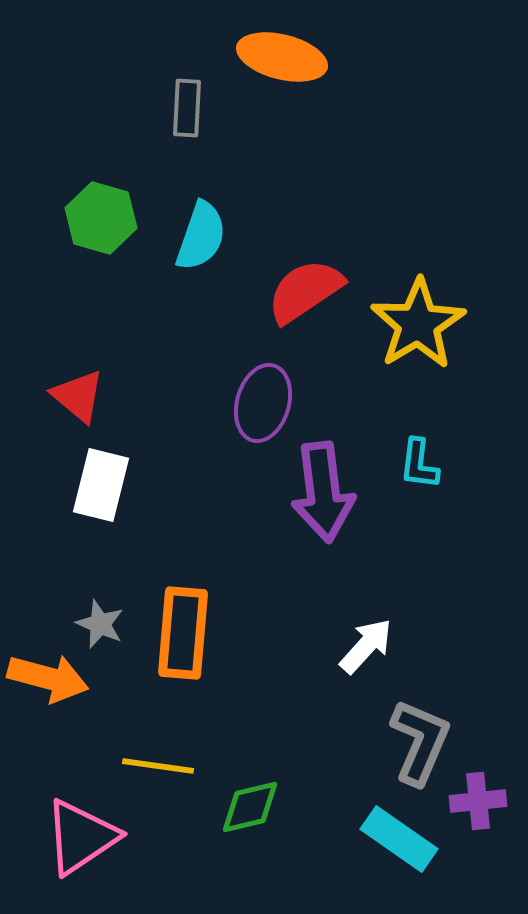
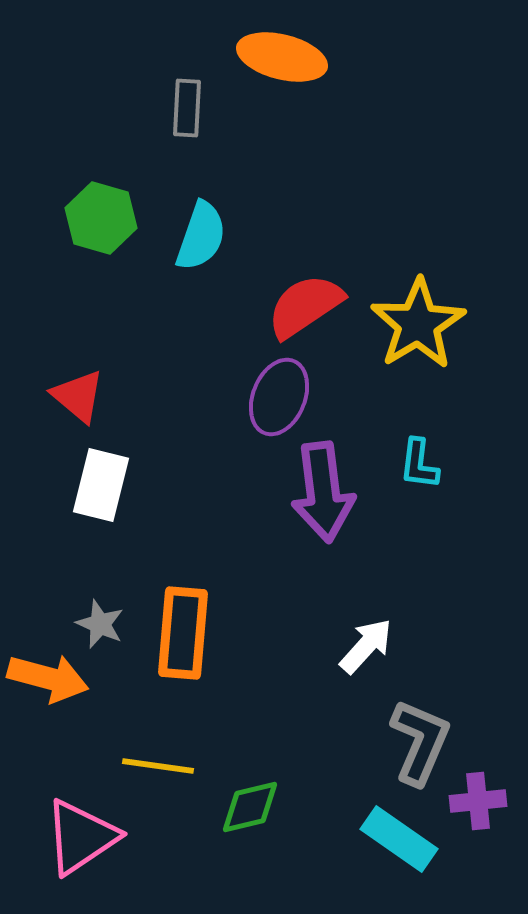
red semicircle: moved 15 px down
purple ellipse: moved 16 px right, 6 px up; rotated 6 degrees clockwise
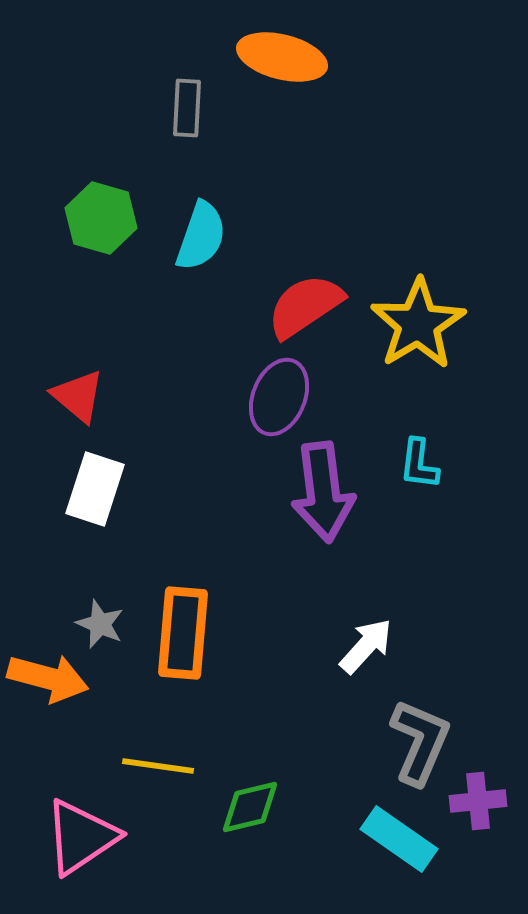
white rectangle: moved 6 px left, 4 px down; rotated 4 degrees clockwise
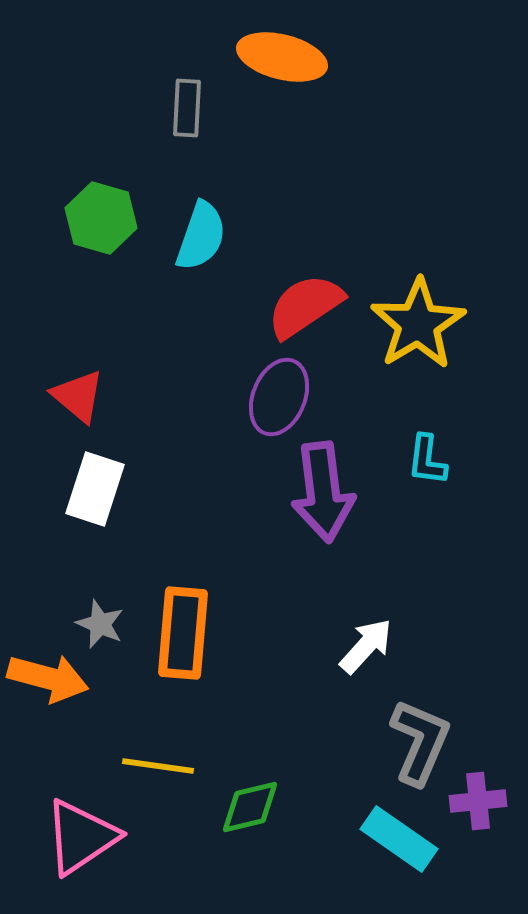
cyan L-shape: moved 8 px right, 4 px up
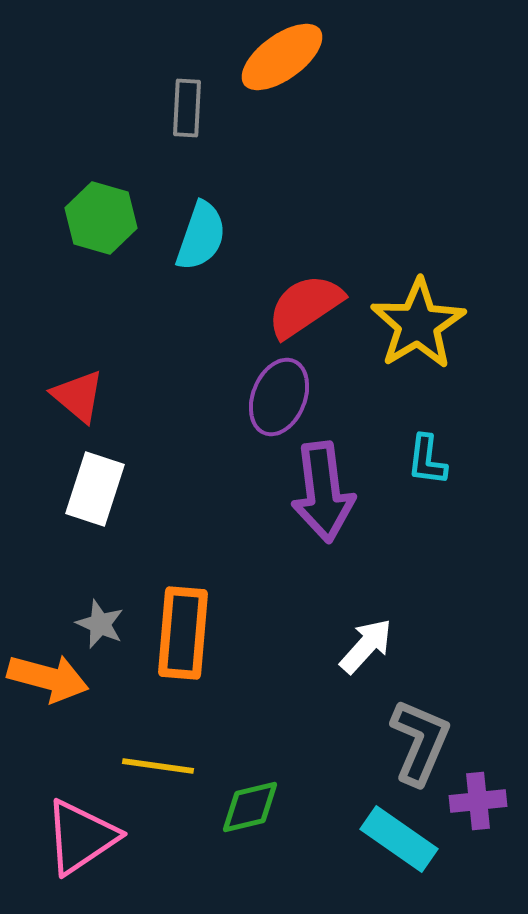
orange ellipse: rotated 50 degrees counterclockwise
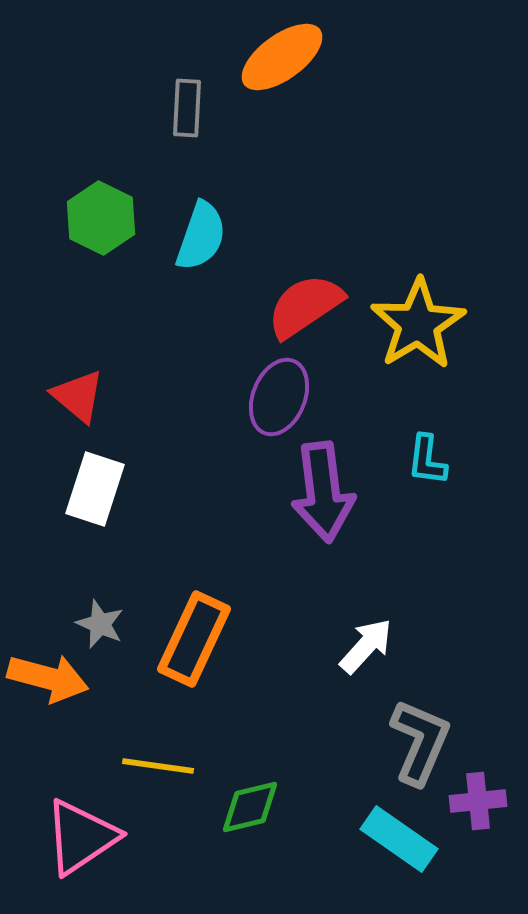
green hexagon: rotated 10 degrees clockwise
orange rectangle: moved 11 px right, 6 px down; rotated 20 degrees clockwise
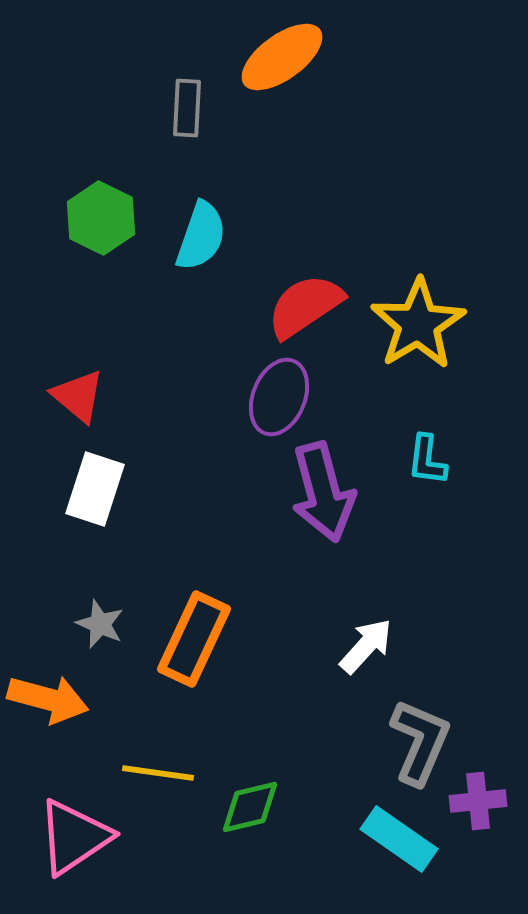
purple arrow: rotated 8 degrees counterclockwise
orange arrow: moved 21 px down
yellow line: moved 7 px down
pink triangle: moved 7 px left
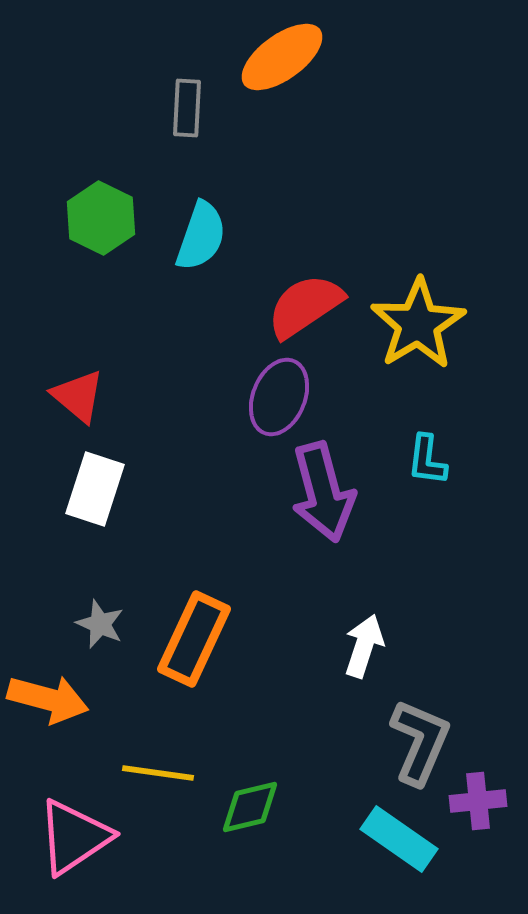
white arrow: moved 2 px left; rotated 24 degrees counterclockwise
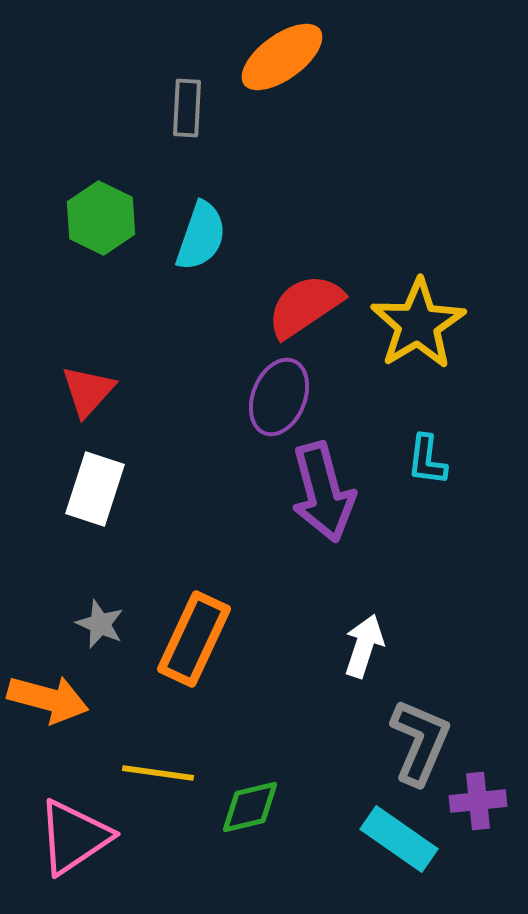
red triangle: moved 10 px right, 5 px up; rotated 32 degrees clockwise
